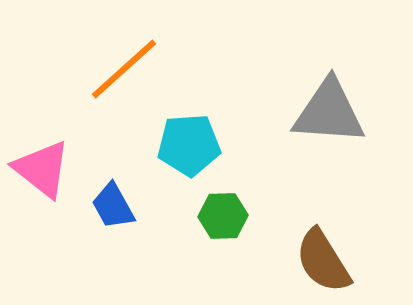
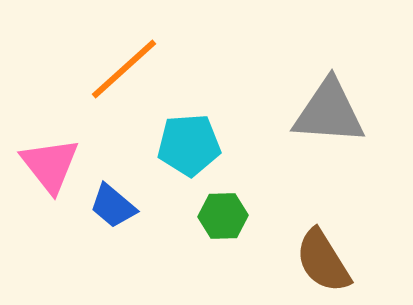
pink triangle: moved 8 px right, 4 px up; rotated 14 degrees clockwise
blue trapezoid: rotated 21 degrees counterclockwise
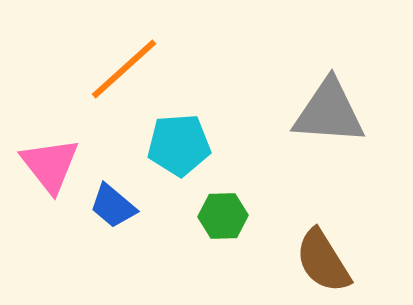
cyan pentagon: moved 10 px left
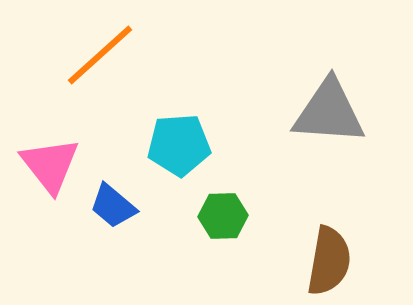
orange line: moved 24 px left, 14 px up
brown semicircle: moved 6 px right; rotated 138 degrees counterclockwise
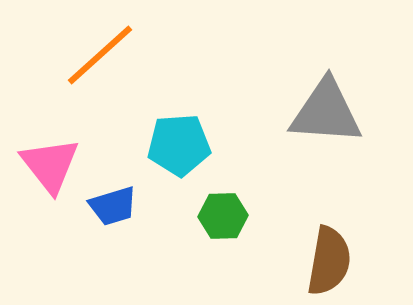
gray triangle: moved 3 px left
blue trapezoid: rotated 57 degrees counterclockwise
